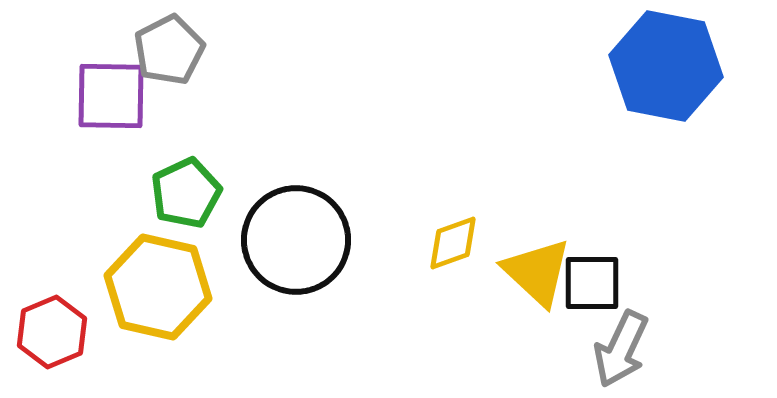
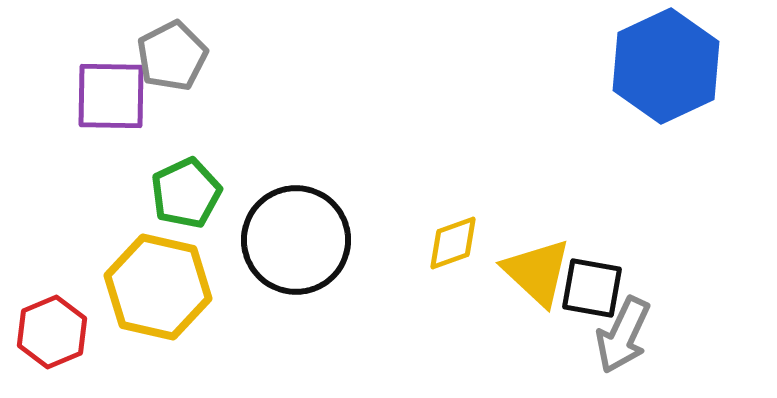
gray pentagon: moved 3 px right, 6 px down
blue hexagon: rotated 24 degrees clockwise
black square: moved 5 px down; rotated 10 degrees clockwise
gray arrow: moved 2 px right, 14 px up
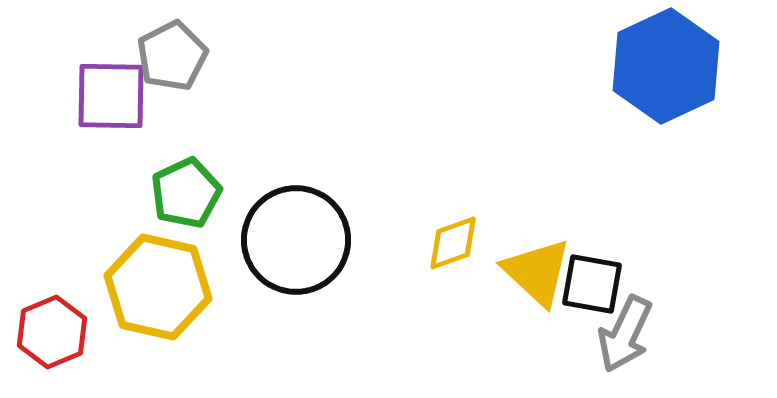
black square: moved 4 px up
gray arrow: moved 2 px right, 1 px up
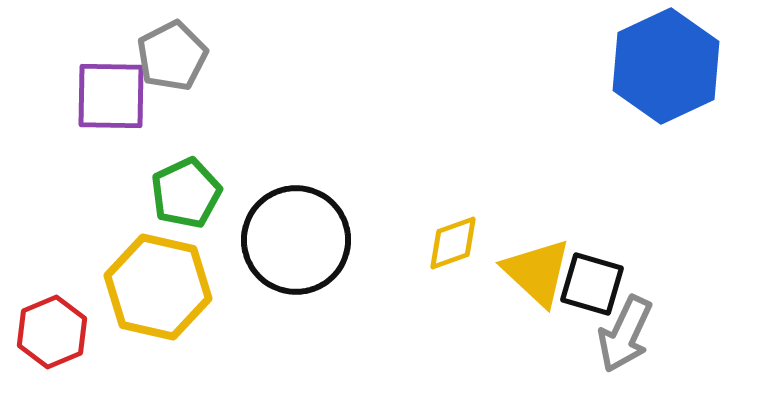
black square: rotated 6 degrees clockwise
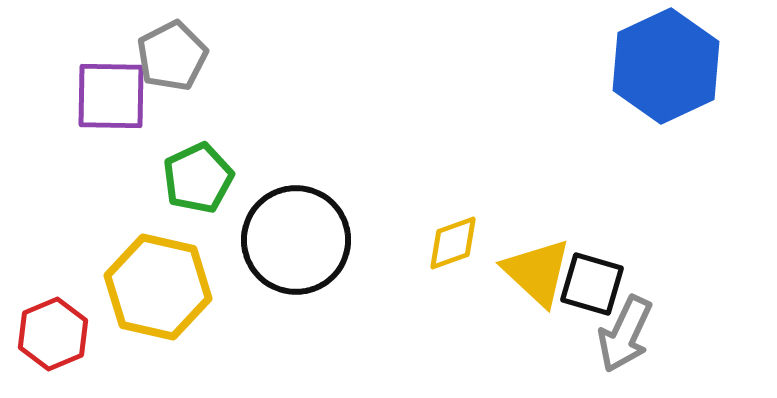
green pentagon: moved 12 px right, 15 px up
red hexagon: moved 1 px right, 2 px down
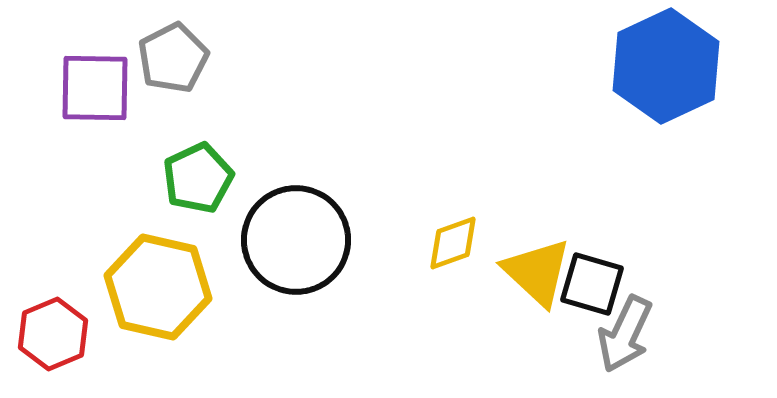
gray pentagon: moved 1 px right, 2 px down
purple square: moved 16 px left, 8 px up
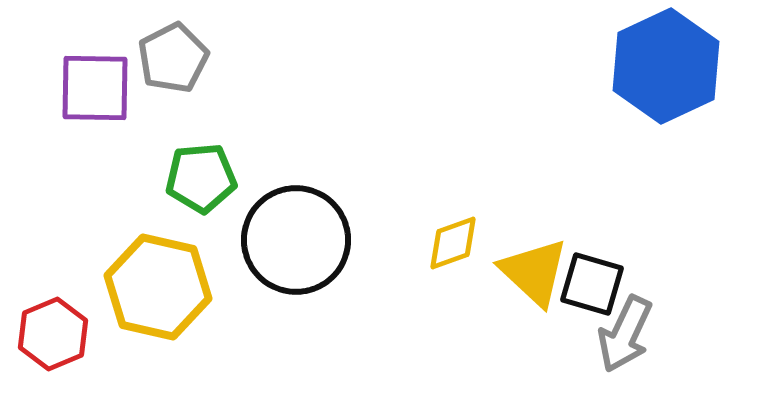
green pentagon: moved 3 px right; rotated 20 degrees clockwise
yellow triangle: moved 3 px left
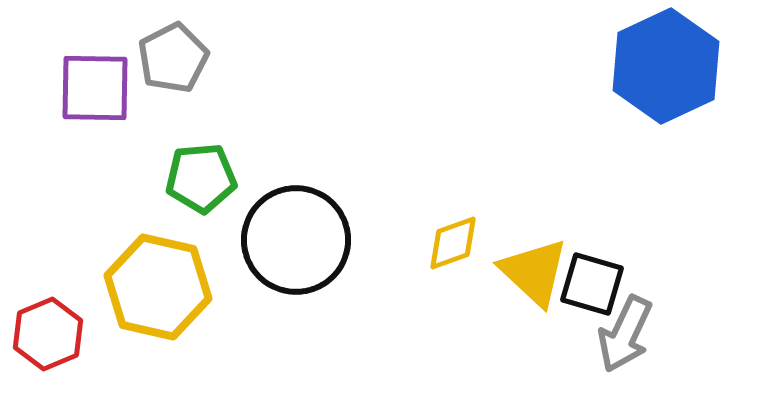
red hexagon: moved 5 px left
